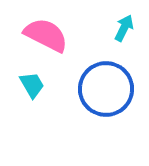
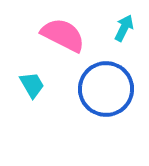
pink semicircle: moved 17 px right
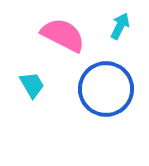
cyan arrow: moved 4 px left, 2 px up
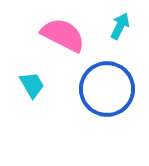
blue circle: moved 1 px right
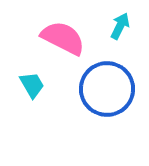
pink semicircle: moved 3 px down
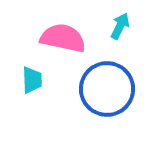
pink semicircle: rotated 15 degrees counterclockwise
cyan trapezoid: moved 5 px up; rotated 28 degrees clockwise
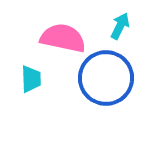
cyan trapezoid: moved 1 px left, 1 px up
blue circle: moved 1 px left, 11 px up
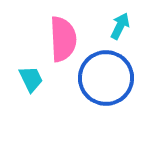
pink semicircle: moved 1 px down; rotated 75 degrees clockwise
cyan trapezoid: rotated 24 degrees counterclockwise
